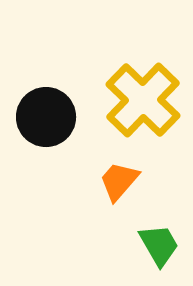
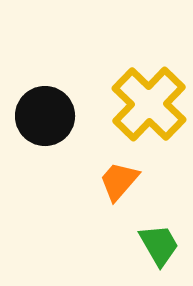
yellow cross: moved 6 px right, 4 px down
black circle: moved 1 px left, 1 px up
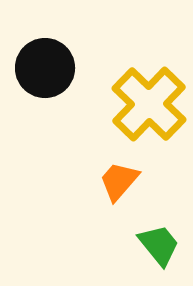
black circle: moved 48 px up
green trapezoid: rotated 9 degrees counterclockwise
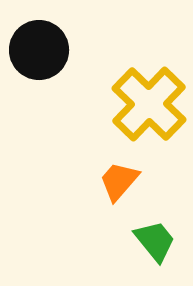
black circle: moved 6 px left, 18 px up
green trapezoid: moved 4 px left, 4 px up
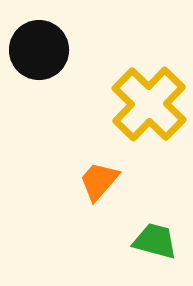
orange trapezoid: moved 20 px left
green trapezoid: rotated 36 degrees counterclockwise
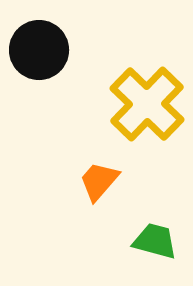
yellow cross: moved 2 px left
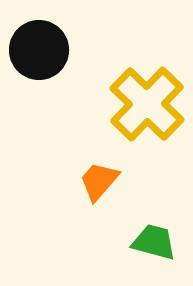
green trapezoid: moved 1 px left, 1 px down
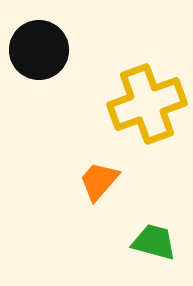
yellow cross: rotated 26 degrees clockwise
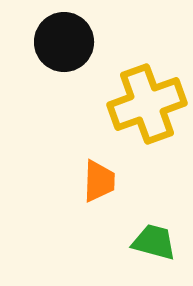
black circle: moved 25 px right, 8 px up
orange trapezoid: rotated 141 degrees clockwise
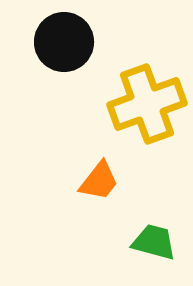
orange trapezoid: rotated 36 degrees clockwise
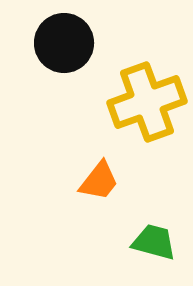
black circle: moved 1 px down
yellow cross: moved 2 px up
